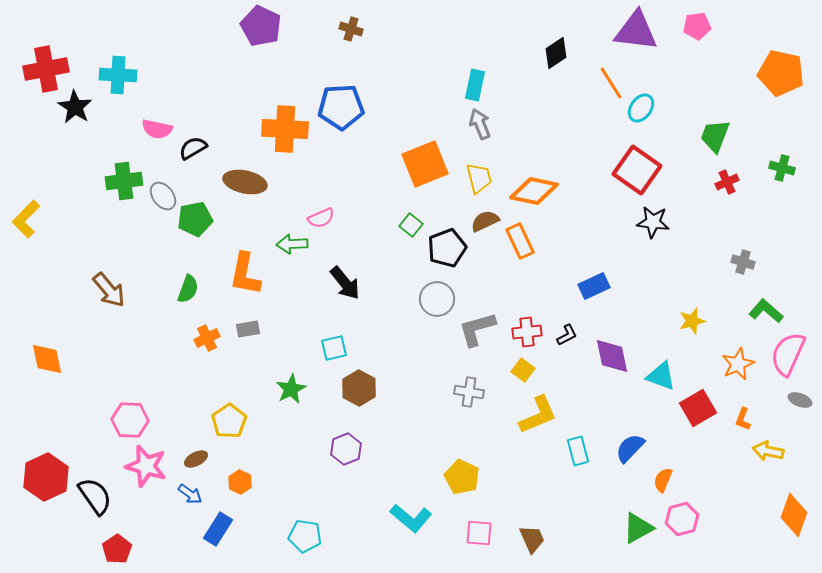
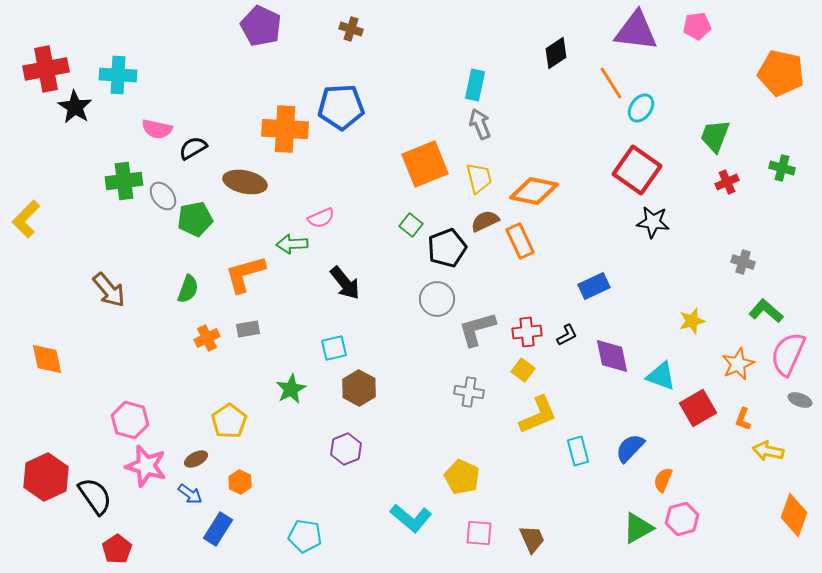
orange L-shape at (245, 274): rotated 63 degrees clockwise
pink hexagon at (130, 420): rotated 12 degrees clockwise
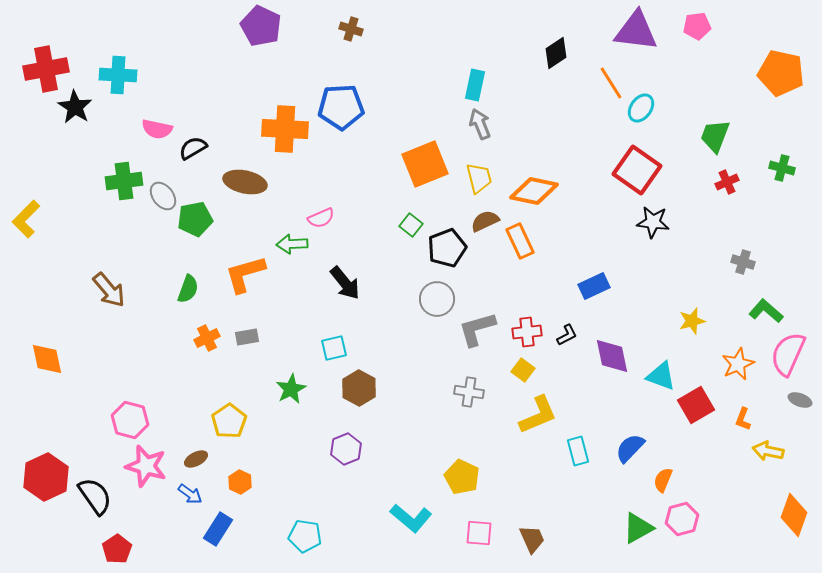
gray rectangle at (248, 329): moved 1 px left, 8 px down
red square at (698, 408): moved 2 px left, 3 px up
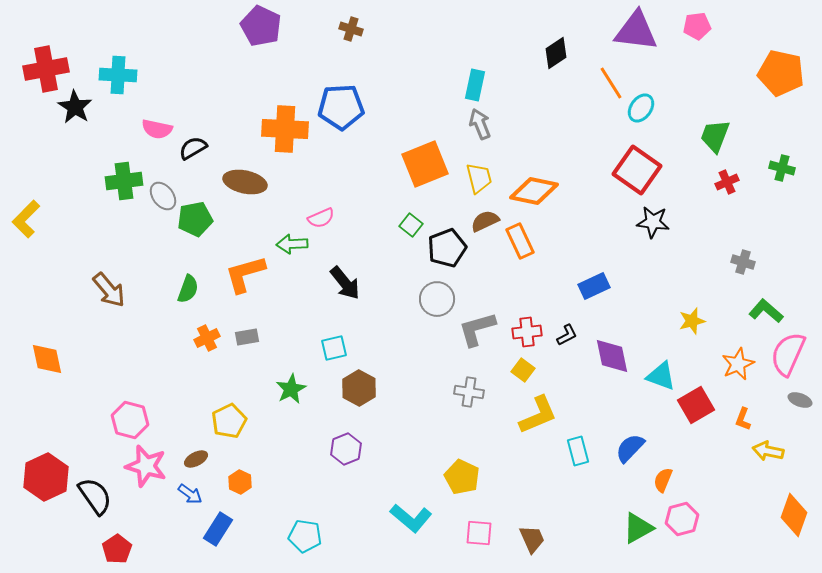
yellow pentagon at (229, 421): rotated 8 degrees clockwise
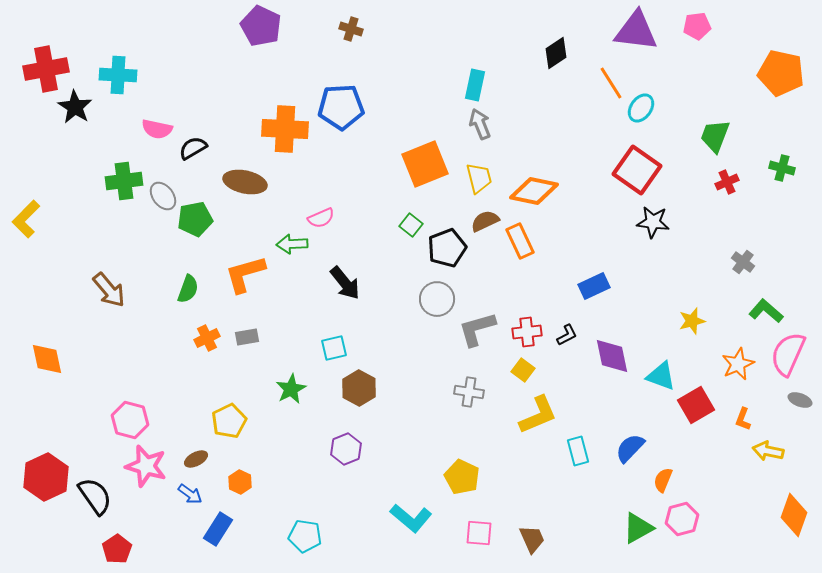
gray cross at (743, 262): rotated 20 degrees clockwise
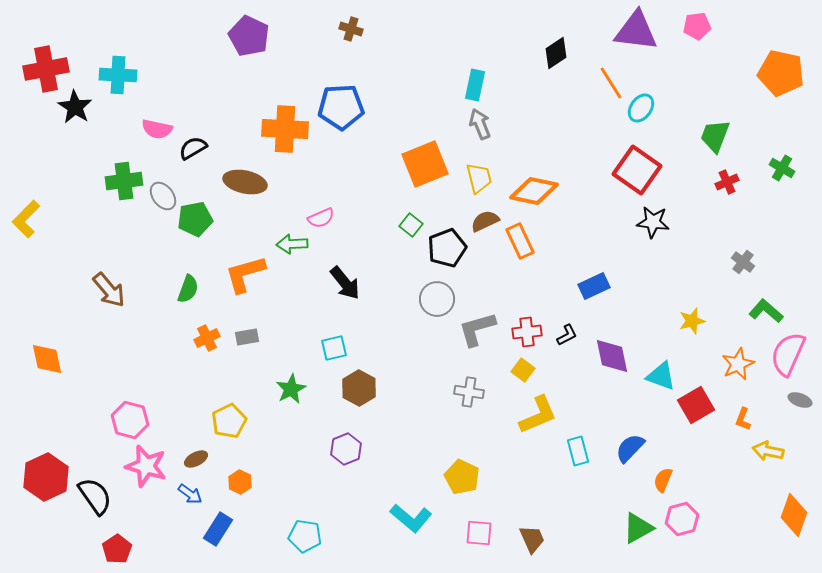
purple pentagon at (261, 26): moved 12 px left, 10 px down
green cross at (782, 168): rotated 15 degrees clockwise
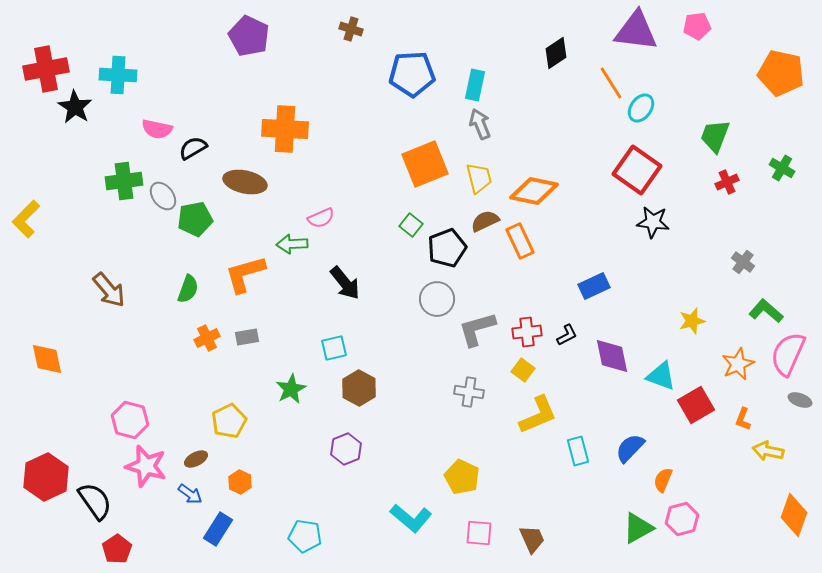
blue pentagon at (341, 107): moved 71 px right, 33 px up
black semicircle at (95, 496): moved 5 px down
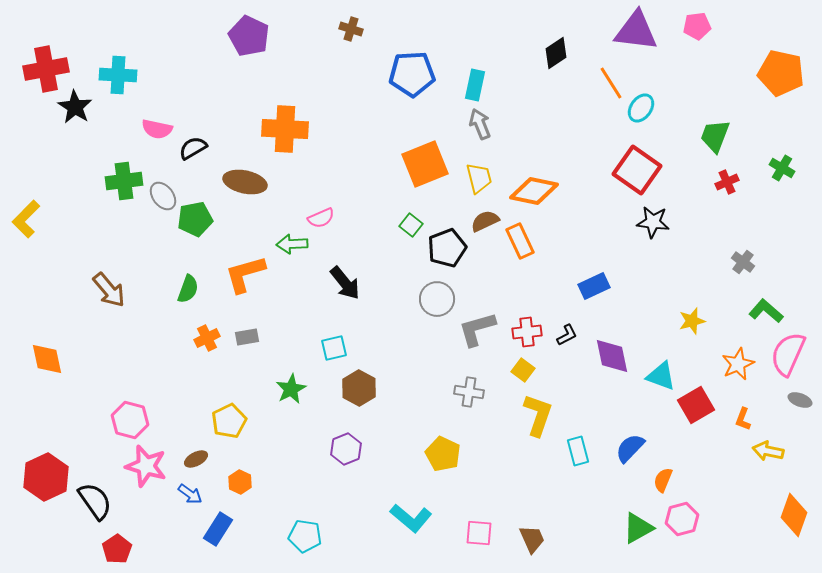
yellow L-shape at (538, 415): rotated 48 degrees counterclockwise
yellow pentagon at (462, 477): moved 19 px left, 23 px up
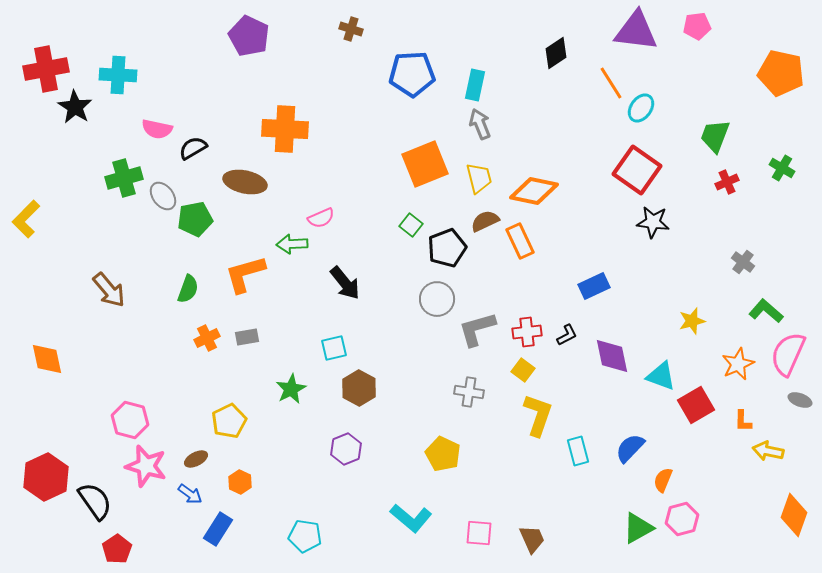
green cross at (124, 181): moved 3 px up; rotated 9 degrees counterclockwise
orange L-shape at (743, 419): moved 2 px down; rotated 20 degrees counterclockwise
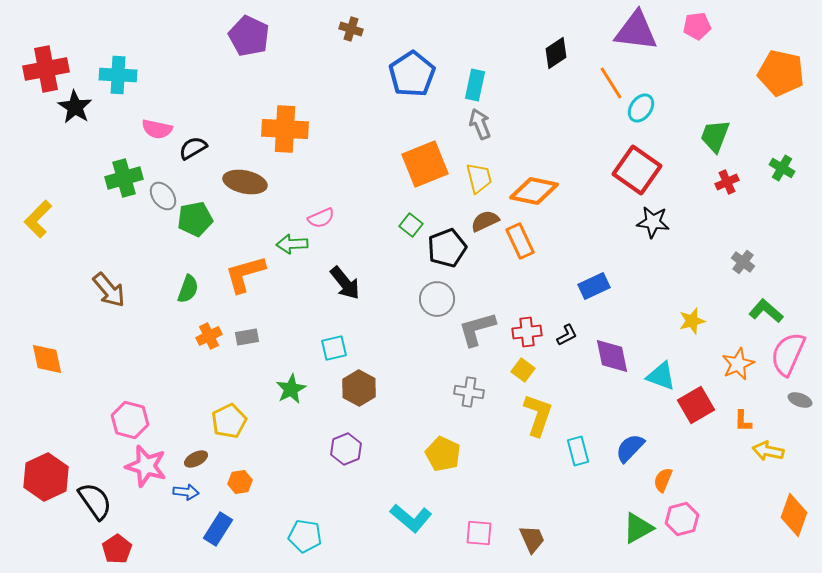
blue pentagon at (412, 74): rotated 30 degrees counterclockwise
yellow L-shape at (26, 219): moved 12 px right
orange cross at (207, 338): moved 2 px right, 2 px up
orange hexagon at (240, 482): rotated 25 degrees clockwise
blue arrow at (190, 494): moved 4 px left, 2 px up; rotated 30 degrees counterclockwise
